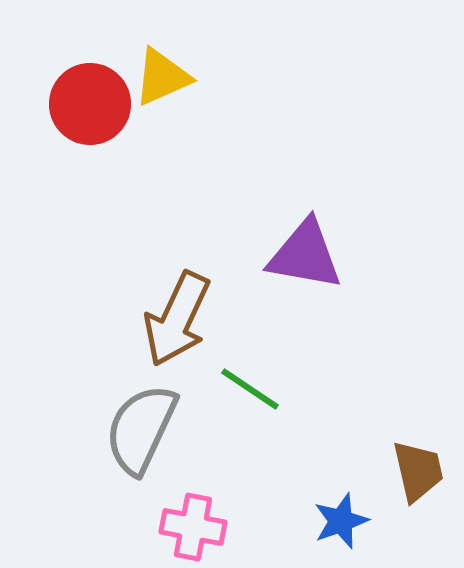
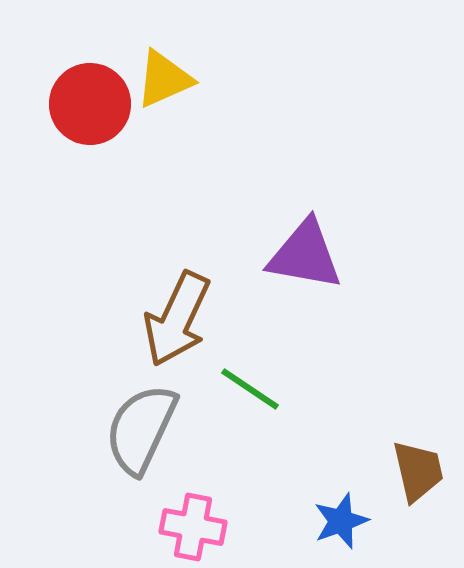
yellow triangle: moved 2 px right, 2 px down
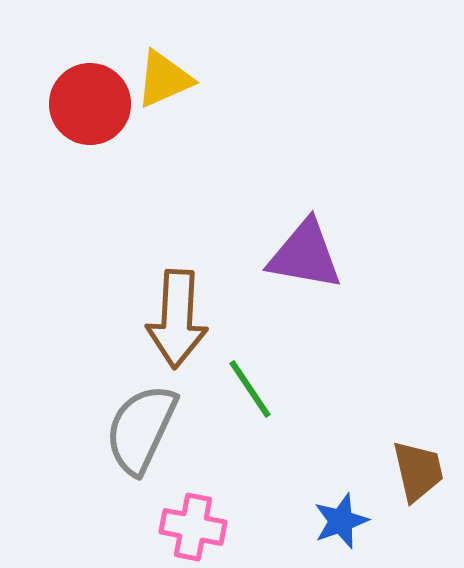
brown arrow: rotated 22 degrees counterclockwise
green line: rotated 22 degrees clockwise
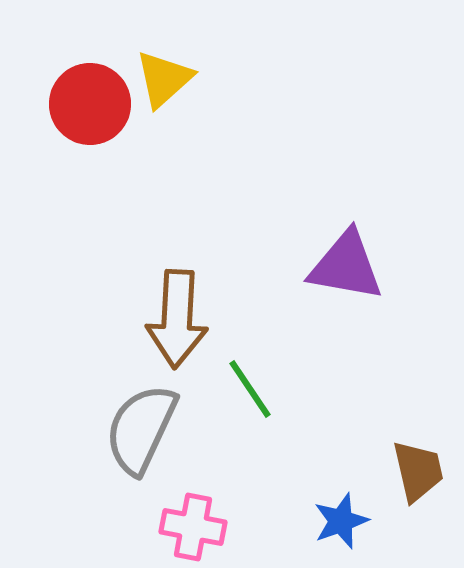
yellow triangle: rotated 18 degrees counterclockwise
purple triangle: moved 41 px right, 11 px down
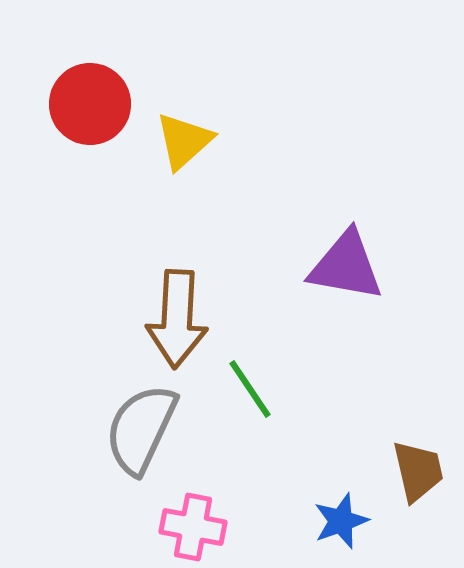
yellow triangle: moved 20 px right, 62 px down
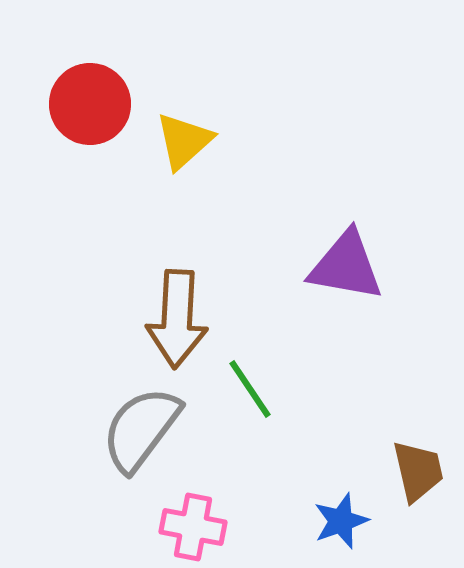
gray semicircle: rotated 12 degrees clockwise
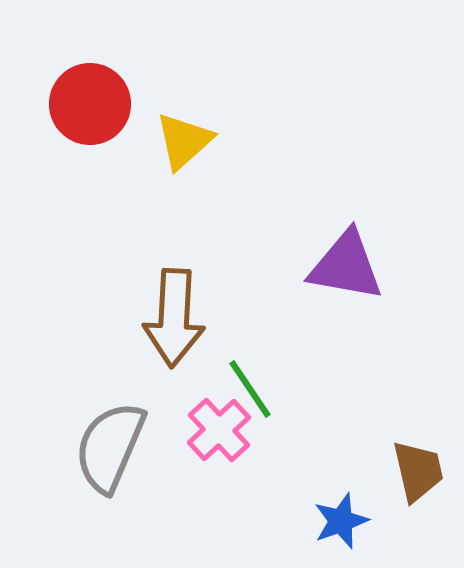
brown arrow: moved 3 px left, 1 px up
gray semicircle: moved 31 px left, 18 px down; rotated 14 degrees counterclockwise
pink cross: moved 26 px right, 97 px up; rotated 36 degrees clockwise
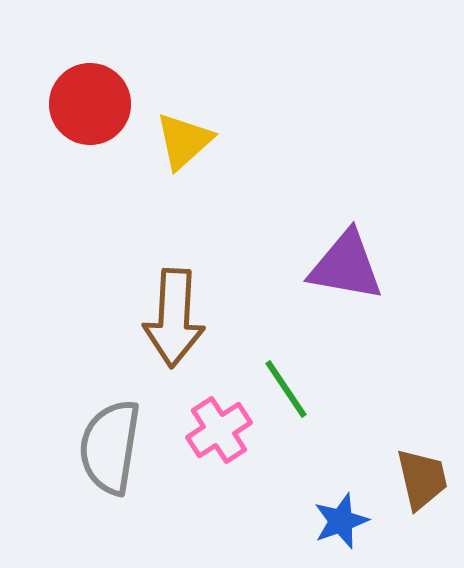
green line: moved 36 px right
pink cross: rotated 10 degrees clockwise
gray semicircle: rotated 14 degrees counterclockwise
brown trapezoid: moved 4 px right, 8 px down
